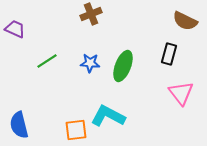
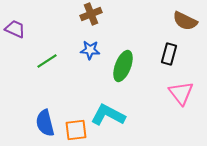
blue star: moved 13 px up
cyan L-shape: moved 1 px up
blue semicircle: moved 26 px right, 2 px up
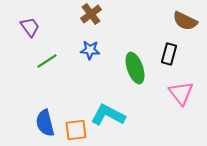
brown cross: rotated 15 degrees counterclockwise
purple trapezoid: moved 15 px right, 2 px up; rotated 30 degrees clockwise
green ellipse: moved 12 px right, 2 px down; rotated 40 degrees counterclockwise
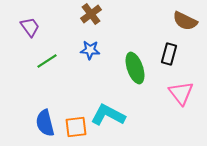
orange square: moved 3 px up
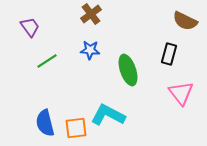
green ellipse: moved 7 px left, 2 px down
orange square: moved 1 px down
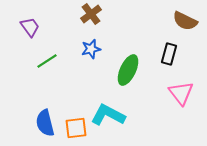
blue star: moved 1 px right, 1 px up; rotated 18 degrees counterclockwise
green ellipse: rotated 44 degrees clockwise
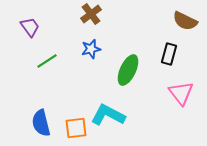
blue semicircle: moved 4 px left
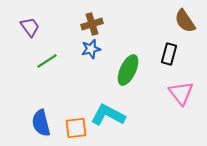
brown cross: moved 1 px right, 10 px down; rotated 20 degrees clockwise
brown semicircle: rotated 30 degrees clockwise
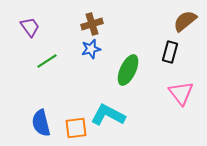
brown semicircle: rotated 85 degrees clockwise
black rectangle: moved 1 px right, 2 px up
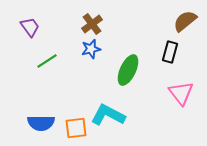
brown cross: rotated 20 degrees counterclockwise
blue semicircle: rotated 76 degrees counterclockwise
